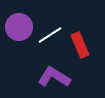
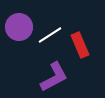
purple L-shape: rotated 120 degrees clockwise
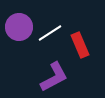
white line: moved 2 px up
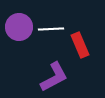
white line: moved 1 px right, 4 px up; rotated 30 degrees clockwise
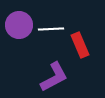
purple circle: moved 2 px up
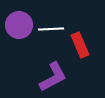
purple L-shape: moved 1 px left
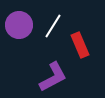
white line: moved 2 px right, 3 px up; rotated 55 degrees counterclockwise
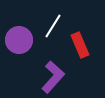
purple circle: moved 15 px down
purple L-shape: rotated 20 degrees counterclockwise
